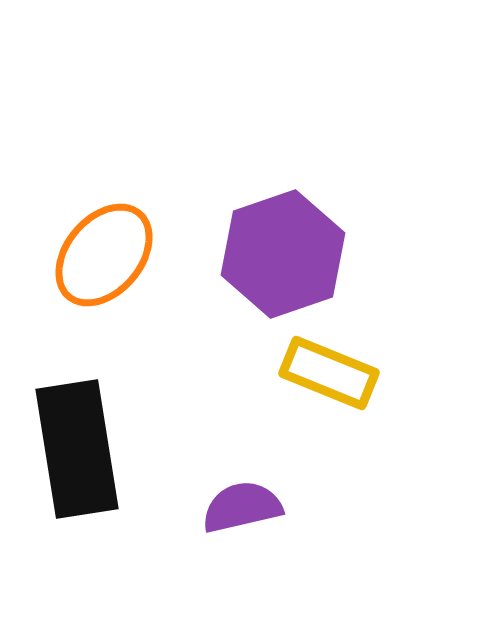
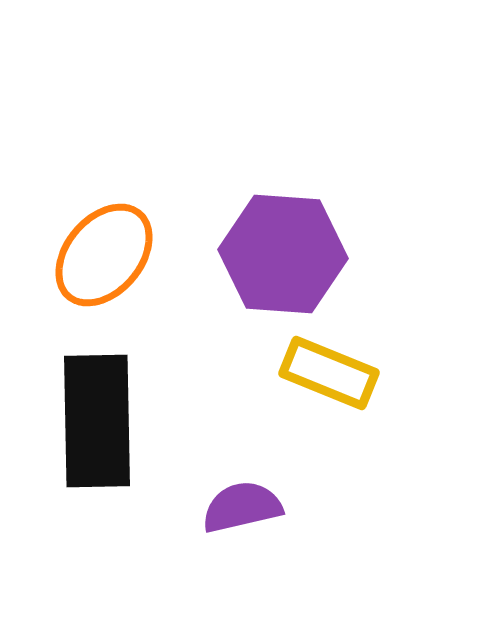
purple hexagon: rotated 23 degrees clockwise
black rectangle: moved 20 px right, 28 px up; rotated 8 degrees clockwise
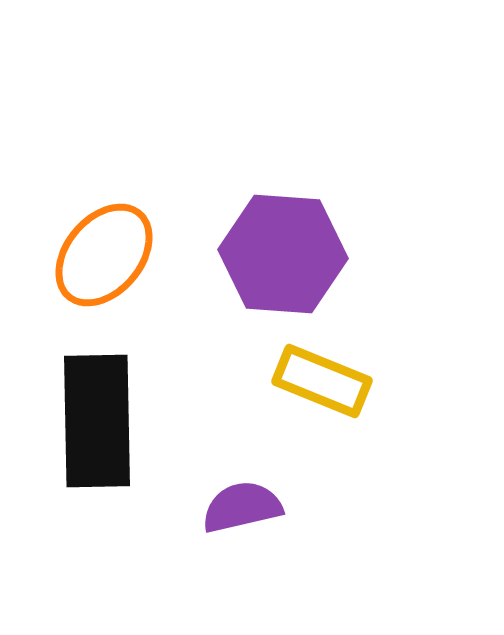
yellow rectangle: moved 7 px left, 8 px down
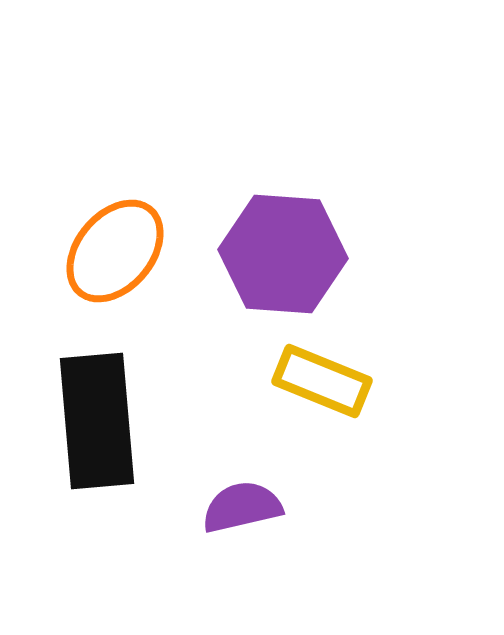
orange ellipse: moved 11 px right, 4 px up
black rectangle: rotated 4 degrees counterclockwise
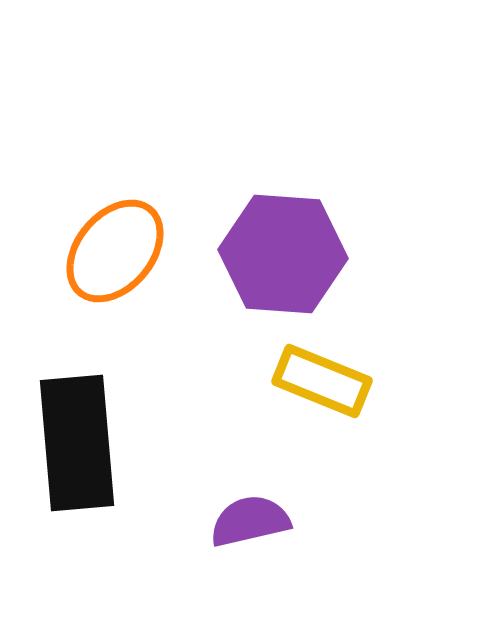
black rectangle: moved 20 px left, 22 px down
purple semicircle: moved 8 px right, 14 px down
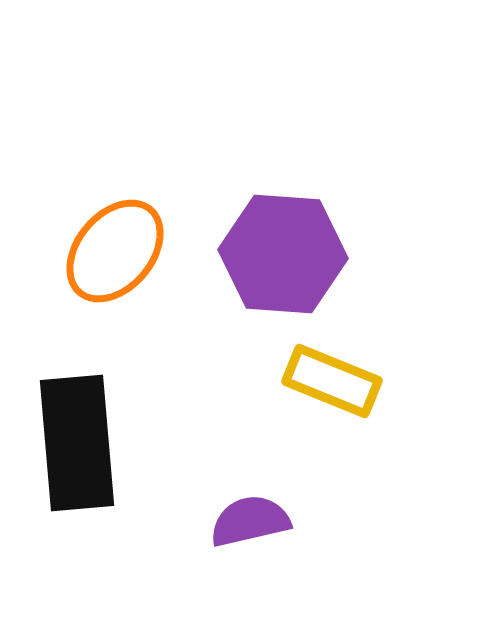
yellow rectangle: moved 10 px right
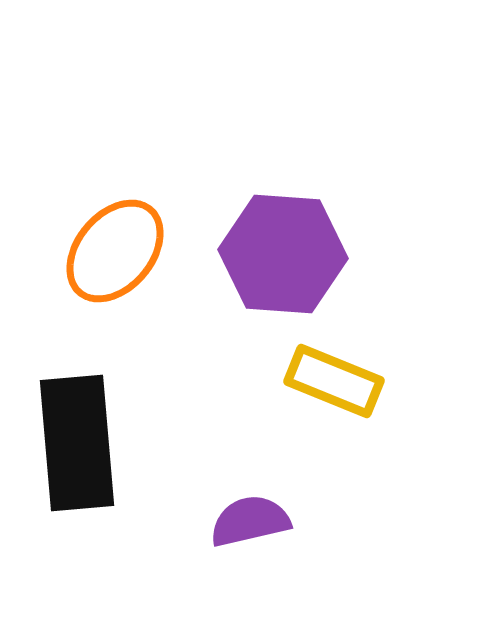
yellow rectangle: moved 2 px right
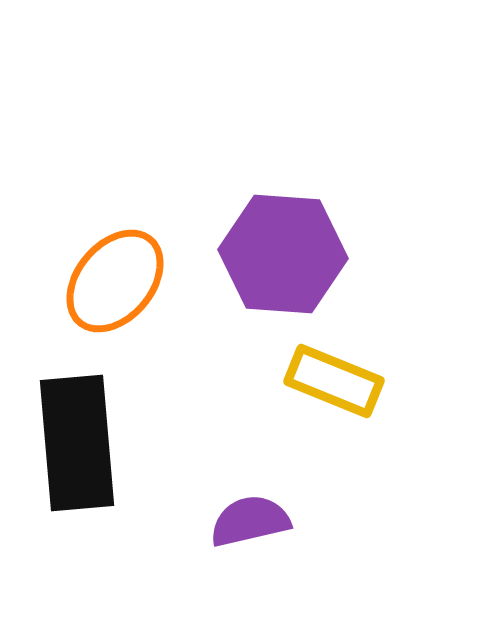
orange ellipse: moved 30 px down
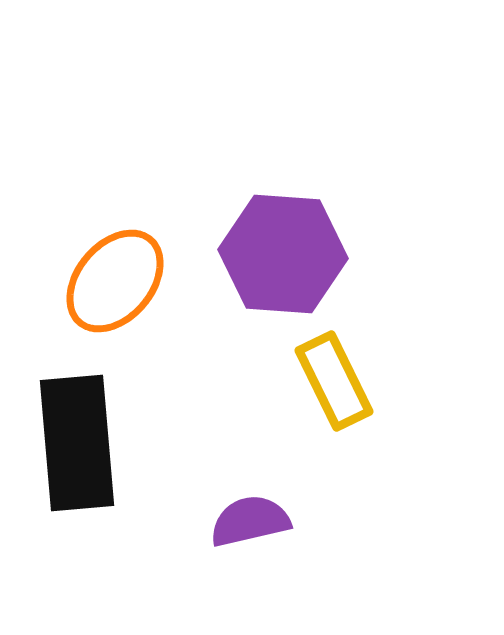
yellow rectangle: rotated 42 degrees clockwise
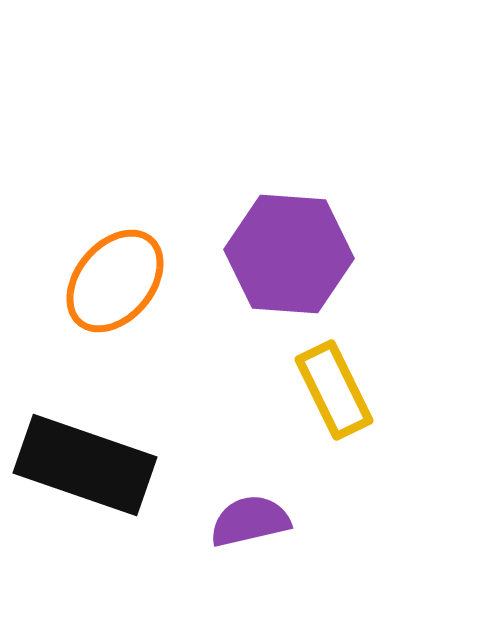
purple hexagon: moved 6 px right
yellow rectangle: moved 9 px down
black rectangle: moved 8 px right, 22 px down; rotated 66 degrees counterclockwise
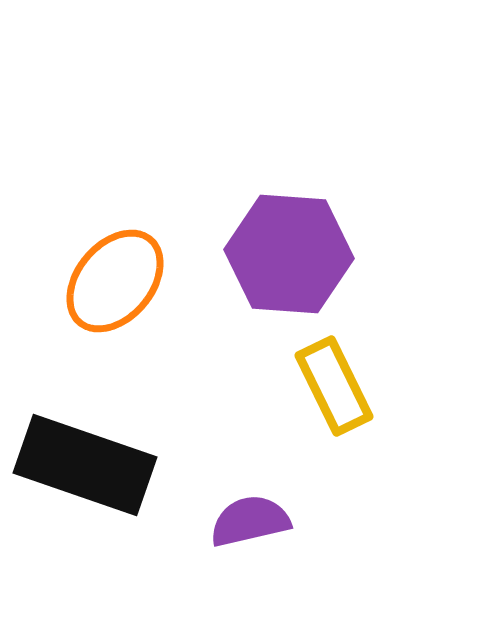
yellow rectangle: moved 4 px up
